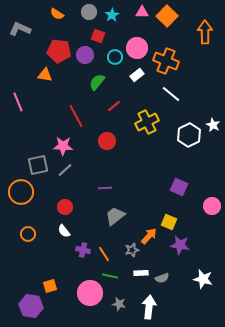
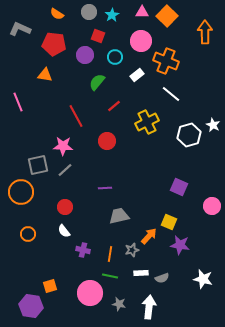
pink circle at (137, 48): moved 4 px right, 7 px up
red pentagon at (59, 51): moved 5 px left, 7 px up
white hexagon at (189, 135): rotated 10 degrees clockwise
gray trapezoid at (115, 216): moved 4 px right; rotated 25 degrees clockwise
orange line at (104, 254): moved 6 px right; rotated 42 degrees clockwise
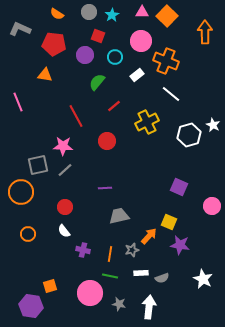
white star at (203, 279): rotated 12 degrees clockwise
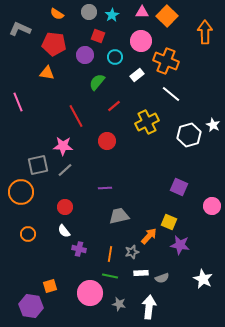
orange triangle at (45, 75): moved 2 px right, 2 px up
purple cross at (83, 250): moved 4 px left, 1 px up
gray star at (132, 250): moved 2 px down
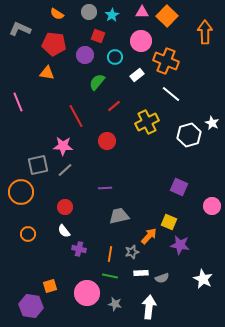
white star at (213, 125): moved 1 px left, 2 px up
pink circle at (90, 293): moved 3 px left
gray star at (119, 304): moved 4 px left
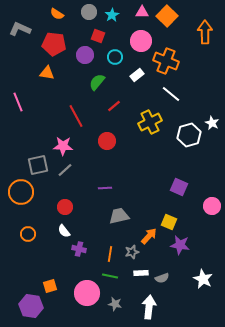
yellow cross at (147, 122): moved 3 px right
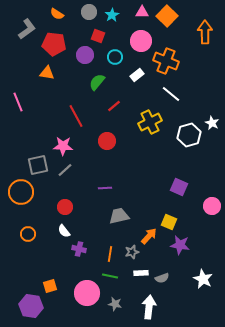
gray L-shape at (20, 29): moved 7 px right; rotated 120 degrees clockwise
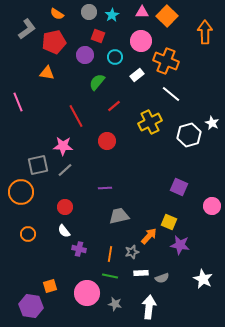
red pentagon at (54, 44): moved 2 px up; rotated 20 degrees counterclockwise
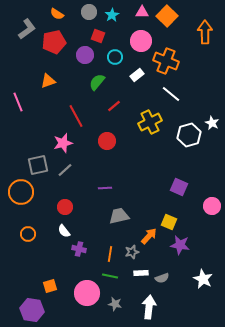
orange triangle at (47, 73): moved 1 px right, 8 px down; rotated 28 degrees counterclockwise
pink star at (63, 146): moved 3 px up; rotated 18 degrees counterclockwise
purple hexagon at (31, 306): moved 1 px right, 4 px down
